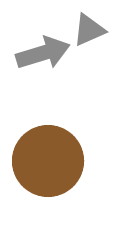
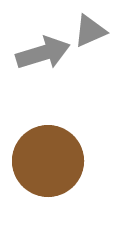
gray triangle: moved 1 px right, 1 px down
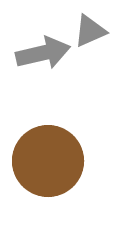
gray arrow: rotated 4 degrees clockwise
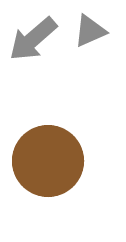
gray arrow: moved 10 px left, 14 px up; rotated 152 degrees clockwise
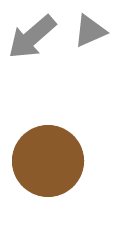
gray arrow: moved 1 px left, 2 px up
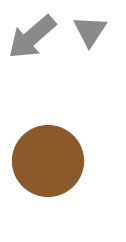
gray triangle: rotated 33 degrees counterclockwise
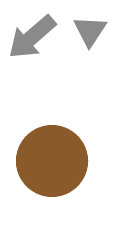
brown circle: moved 4 px right
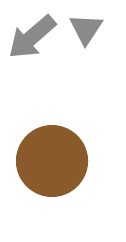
gray triangle: moved 4 px left, 2 px up
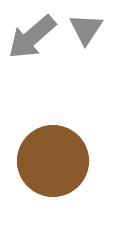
brown circle: moved 1 px right
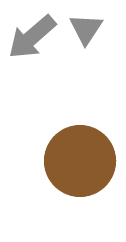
brown circle: moved 27 px right
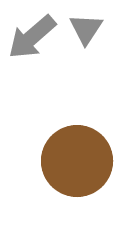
brown circle: moved 3 px left
